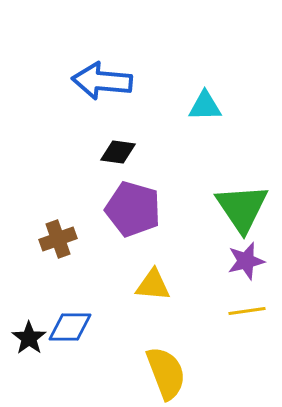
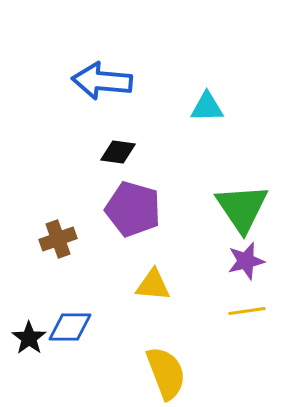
cyan triangle: moved 2 px right, 1 px down
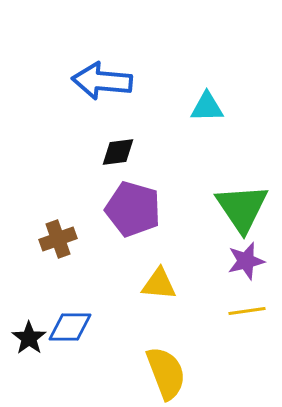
black diamond: rotated 15 degrees counterclockwise
yellow triangle: moved 6 px right, 1 px up
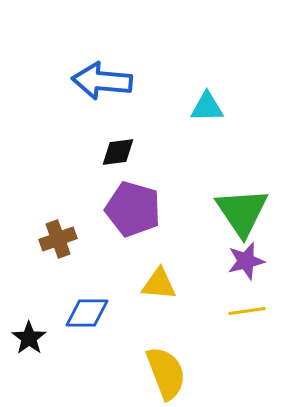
green triangle: moved 4 px down
blue diamond: moved 17 px right, 14 px up
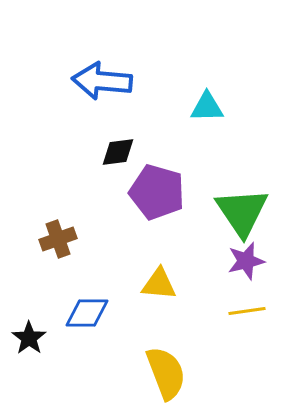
purple pentagon: moved 24 px right, 17 px up
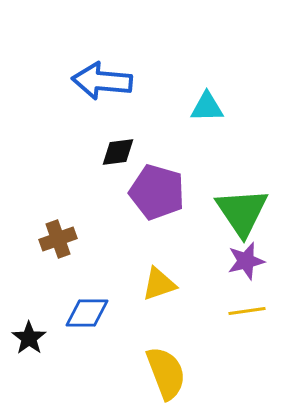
yellow triangle: rotated 24 degrees counterclockwise
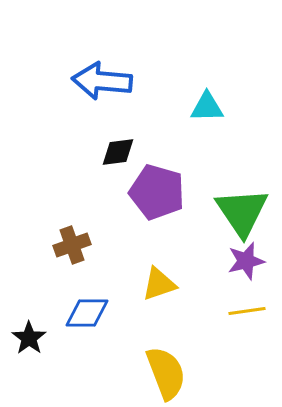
brown cross: moved 14 px right, 6 px down
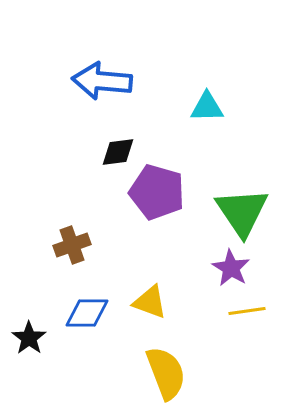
purple star: moved 15 px left, 7 px down; rotated 27 degrees counterclockwise
yellow triangle: moved 9 px left, 18 px down; rotated 39 degrees clockwise
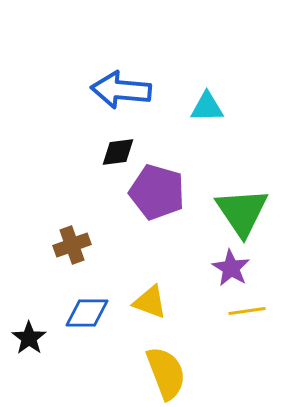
blue arrow: moved 19 px right, 9 px down
